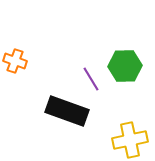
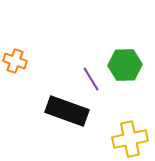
green hexagon: moved 1 px up
yellow cross: moved 1 px up
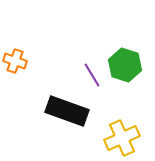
green hexagon: rotated 20 degrees clockwise
purple line: moved 1 px right, 4 px up
yellow cross: moved 8 px left, 1 px up; rotated 12 degrees counterclockwise
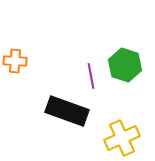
orange cross: rotated 15 degrees counterclockwise
purple line: moved 1 px left, 1 px down; rotated 20 degrees clockwise
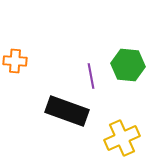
green hexagon: moved 3 px right; rotated 12 degrees counterclockwise
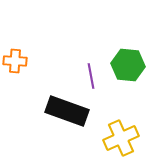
yellow cross: moved 1 px left
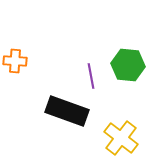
yellow cross: rotated 28 degrees counterclockwise
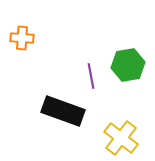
orange cross: moved 7 px right, 23 px up
green hexagon: rotated 16 degrees counterclockwise
black rectangle: moved 4 px left
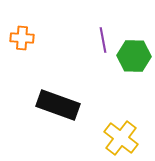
green hexagon: moved 6 px right, 9 px up; rotated 12 degrees clockwise
purple line: moved 12 px right, 36 px up
black rectangle: moved 5 px left, 6 px up
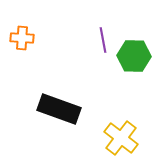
black rectangle: moved 1 px right, 4 px down
